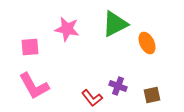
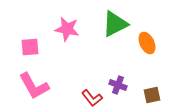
purple cross: moved 1 px up
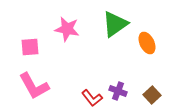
green triangle: rotated 8 degrees counterclockwise
purple cross: moved 6 px down
brown square: rotated 30 degrees counterclockwise
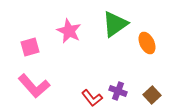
pink star: moved 2 px right, 2 px down; rotated 15 degrees clockwise
pink square: rotated 12 degrees counterclockwise
pink L-shape: rotated 12 degrees counterclockwise
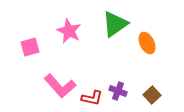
pink L-shape: moved 26 px right
red L-shape: rotated 40 degrees counterclockwise
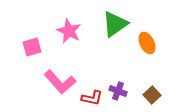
pink square: moved 2 px right
pink L-shape: moved 4 px up
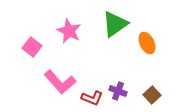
pink square: rotated 36 degrees counterclockwise
red L-shape: rotated 10 degrees clockwise
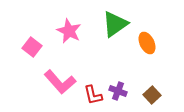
red L-shape: moved 1 px right, 3 px up; rotated 55 degrees clockwise
